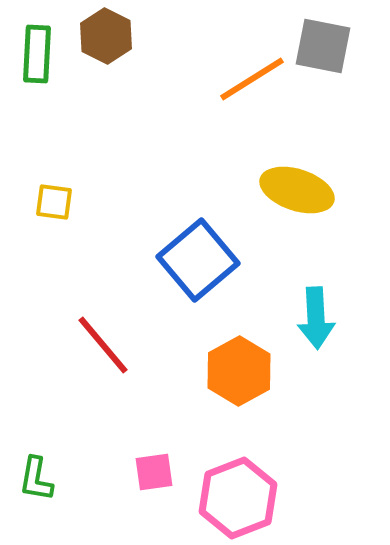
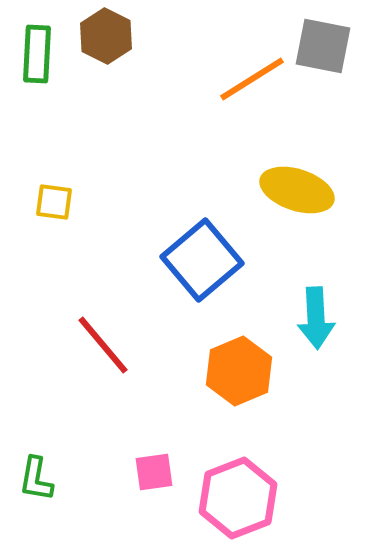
blue square: moved 4 px right
orange hexagon: rotated 6 degrees clockwise
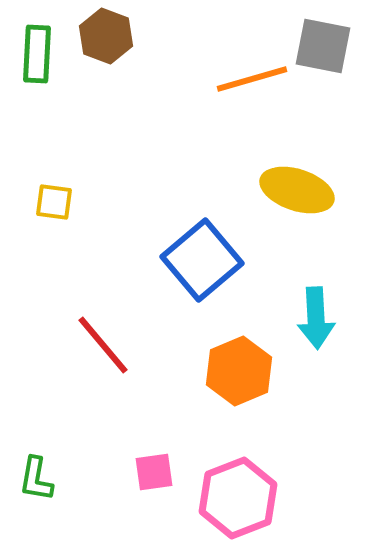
brown hexagon: rotated 6 degrees counterclockwise
orange line: rotated 16 degrees clockwise
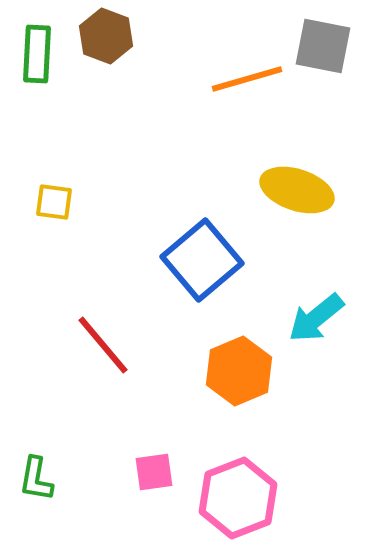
orange line: moved 5 px left
cyan arrow: rotated 54 degrees clockwise
